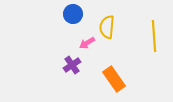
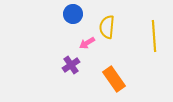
purple cross: moved 1 px left
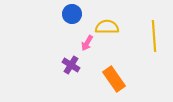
blue circle: moved 1 px left
yellow semicircle: rotated 85 degrees clockwise
pink arrow: rotated 28 degrees counterclockwise
purple cross: rotated 24 degrees counterclockwise
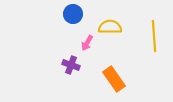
blue circle: moved 1 px right
yellow semicircle: moved 3 px right
purple cross: rotated 12 degrees counterclockwise
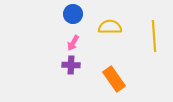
pink arrow: moved 14 px left
purple cross: rotated 18 degrees counterclockwise
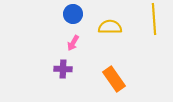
yellow line: moved 17 px up
purple cross: moved 8 px left, 4 px down
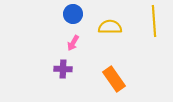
yellow line: moved 2 px down
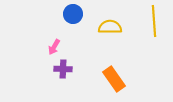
pink arrow: moved 19 px left, 4 px down
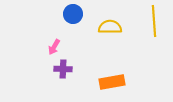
orange rectangle: moved 2 px left, 3 px down; rotated 65 degrees counterclockwise
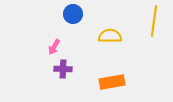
yellow line: rotated 12 degrees clockwise
yellow semicircle: moved 9 px down
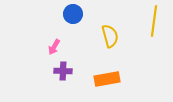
yellow semicircle: rotated 75 degrees clockwise
purple cross: moved 2 px down
orange rectangle: moved 5 px left, 3 px up
